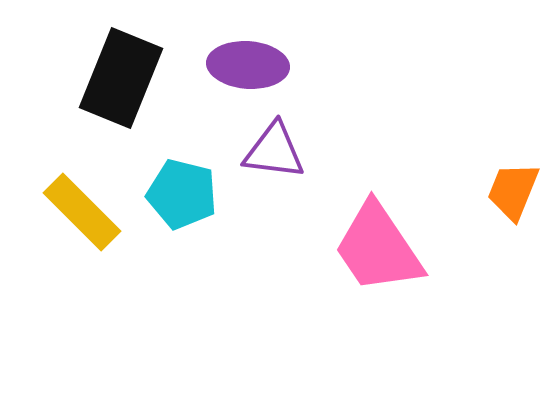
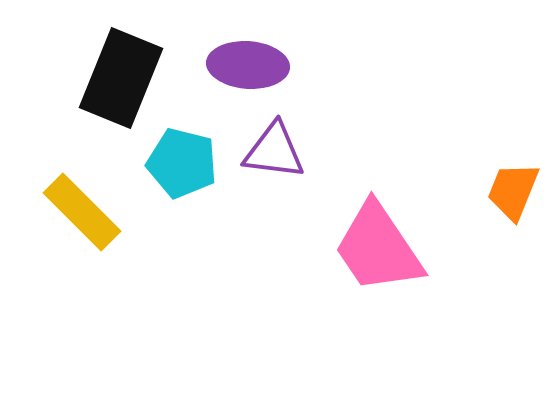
cyan pentagon: moved 31 px up
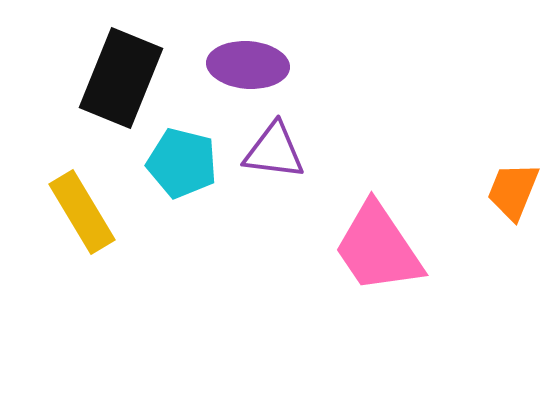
yellow rectangle: rotated 14 degrees clockwise
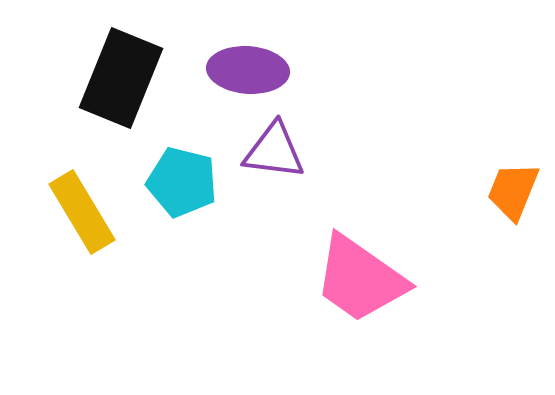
purple ellipse: moved 5 px down
cyan pentagon: moved 19 px down
pink trapezoid: moved 18 px left, 31 px down; rotated 21 degrees counterclockwise
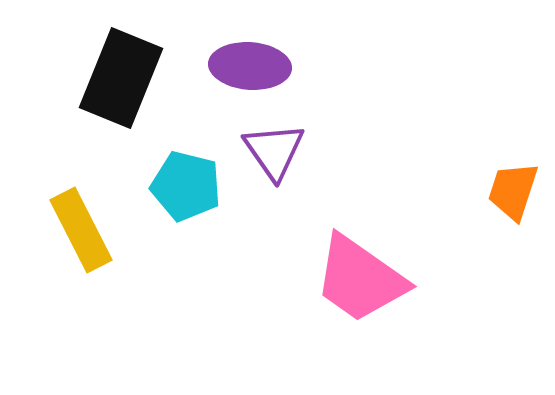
purple ellipse: moved 2 px right, 4 px up
purple triangle: rotated 48 degrees clockwise
cyan pentagon: moved 4 px right, 4 px down
orange trapezoid: rotated 4 degrees counterclockwise
yellow rectangle: moved 1 px left, 18 px down; rotated 4 degrees clockwise
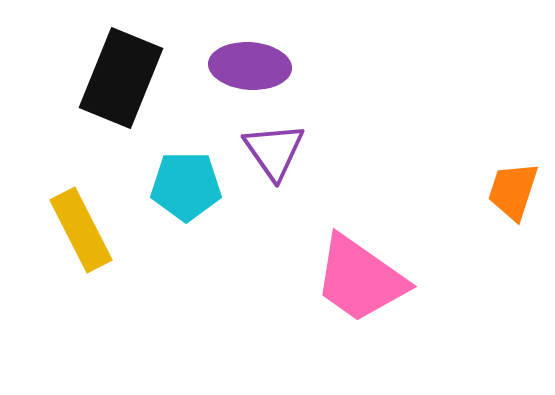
cyan pentagon: rotated 14 degrees counterclockwise
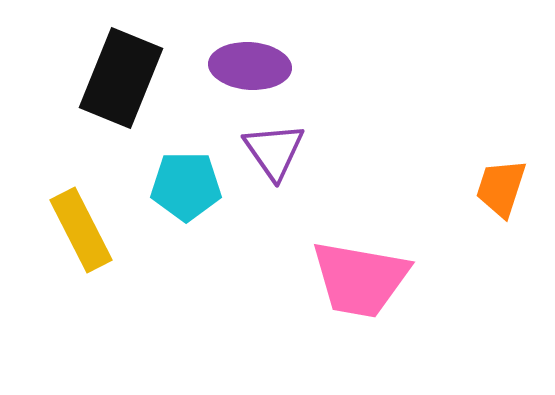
orange trapezoid: moved 12 px left, 3 px up
pink trapezoid: rotated 25 degrees counterclockwise
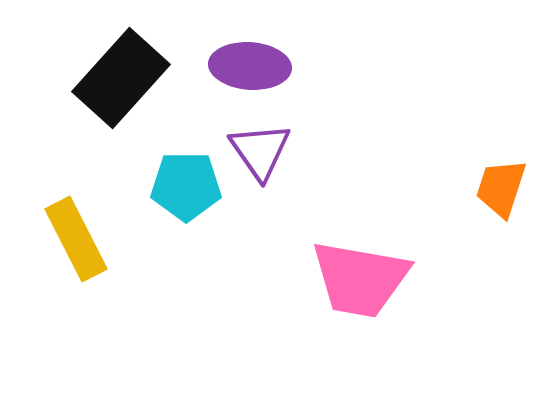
black rectangle: rotated 20 degrees clockwise
purple triangle: moved 14 px left
yellow rectangle: moved 5 px left, 9 px down
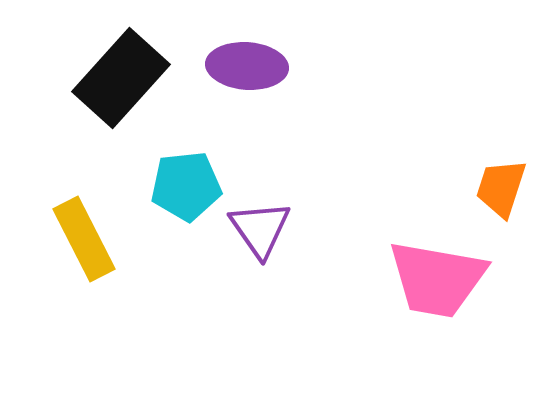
purple ellipse: moved 3 px left
purple triangle: moved 78 px down
cyan pentagon: rotated 6 degrees counterclockwise
yellow rectangle: moved 8 px right
pink trapezoid: moved 77 px right
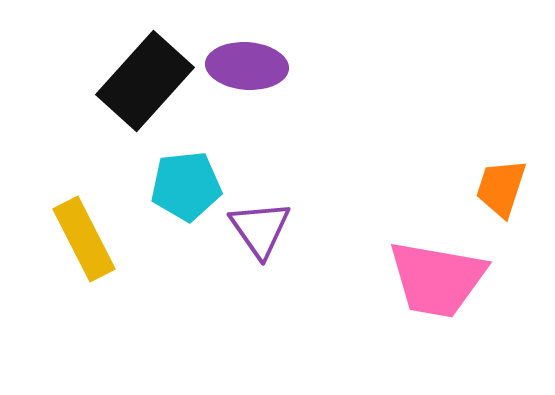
black rectangle: moved 24 px right, 3 px down
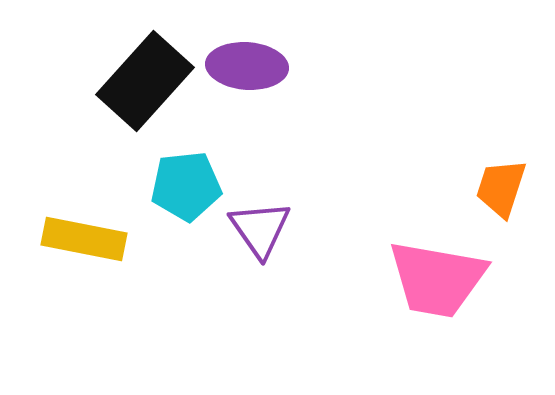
yellow rectangle: rotated 52 degrees counterclockwise
